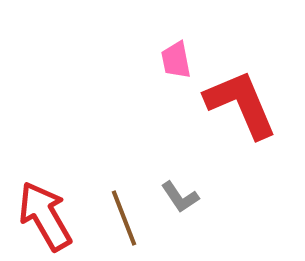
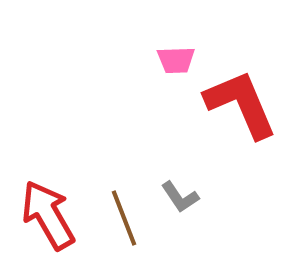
pink trapezoid: rotated 81 degrees counterclockwise
red arrow: moved 3 px right, 1 px up
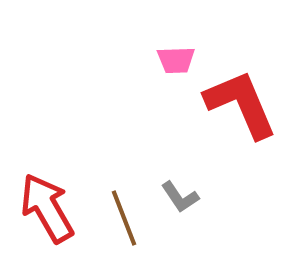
red arrow: moved 1 px left, 7 px up
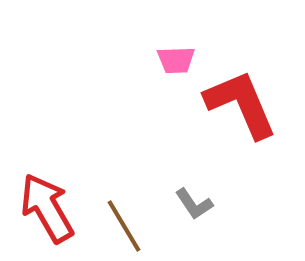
gray L-shape: moved 14 px right, 7 px down
brown line: moved 8 px down; rotated 10 degrees counterclockwise
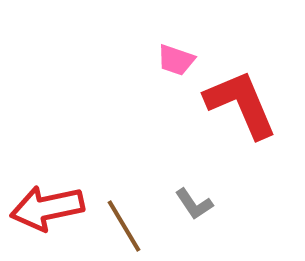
pink trapezoid: rotated 21 degrees clockwise
red arrow: rotated 72 degrees counterclockwise
